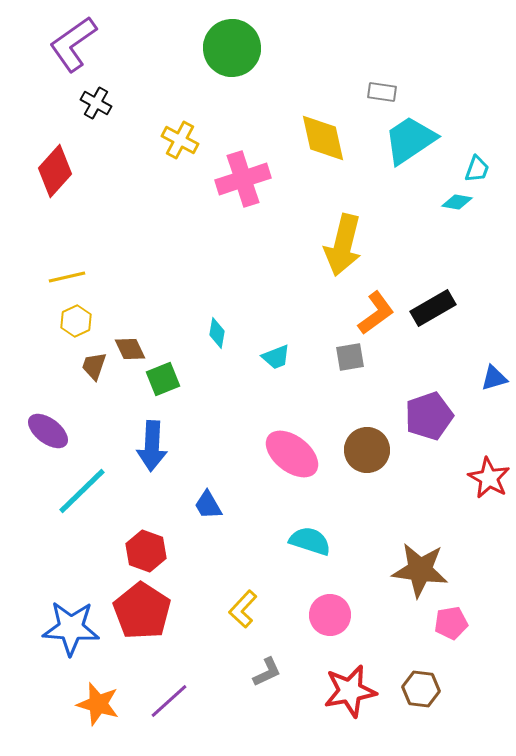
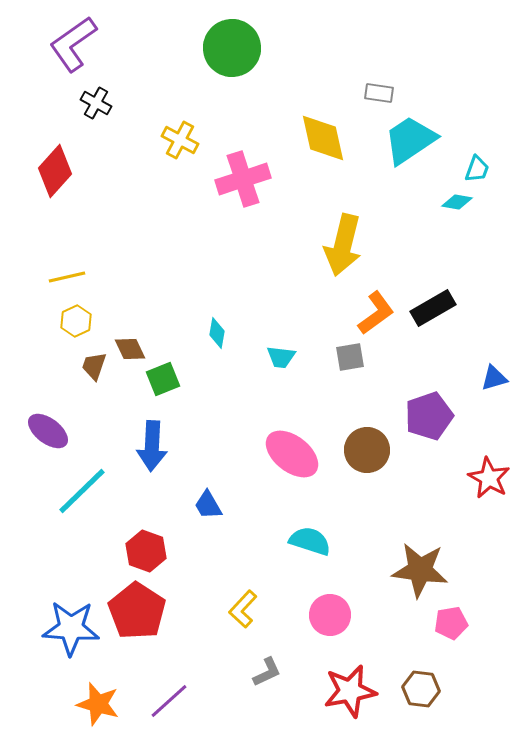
gray rectangle at (382, 92): moved 3 px left, 1 px down
cyan trapezoid at (276, 357): moved 5 px right; rotated 28 degrees clockwise
red pentagon at (142, 611): moved 5 px left
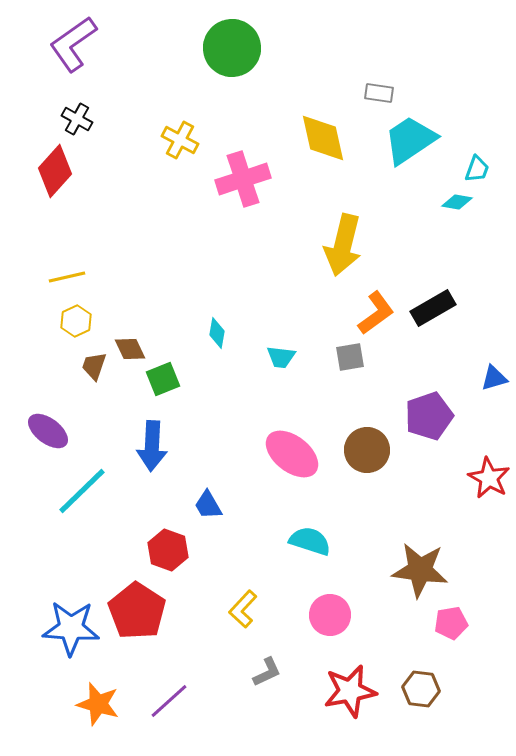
black cross at (96, 103): moved 19 px left, 16 px down
red hexagon at (146, 551): moved 22 px right, 1 px up
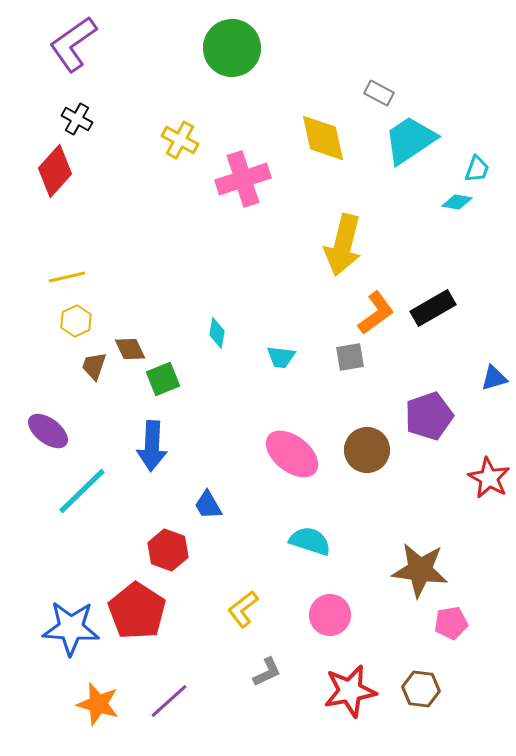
gray rectangle at (379, 93): rotated 20 degrees clockwise
yellow L-shape at (243, 609): rotated 9 degrees clockwise
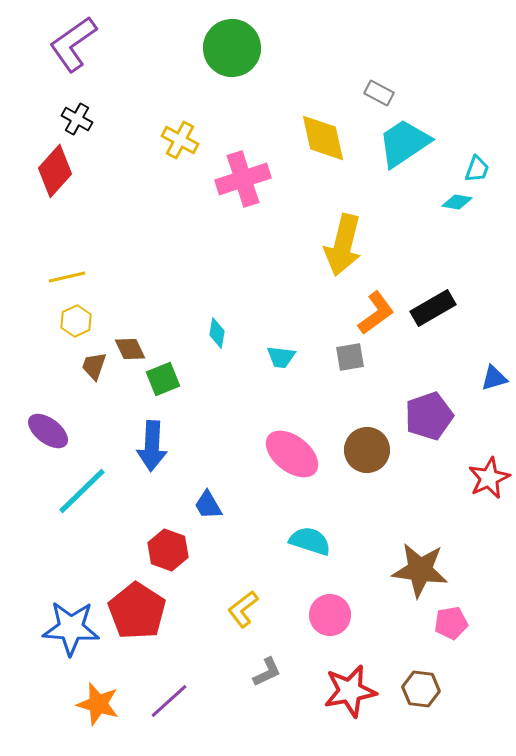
cyan trapezoid at (410, 140): moved 6 px left, 3 px down
red star at (489, 478): rotated 18 degrees clockwise
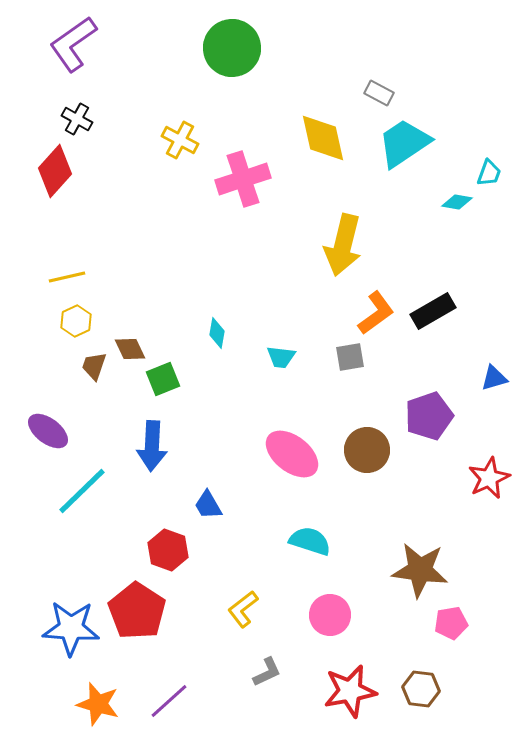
cyan trapezoid at (477, 169): moved 12 px right, 4 px down
black rectangle at (433, 308): moved 3 px down
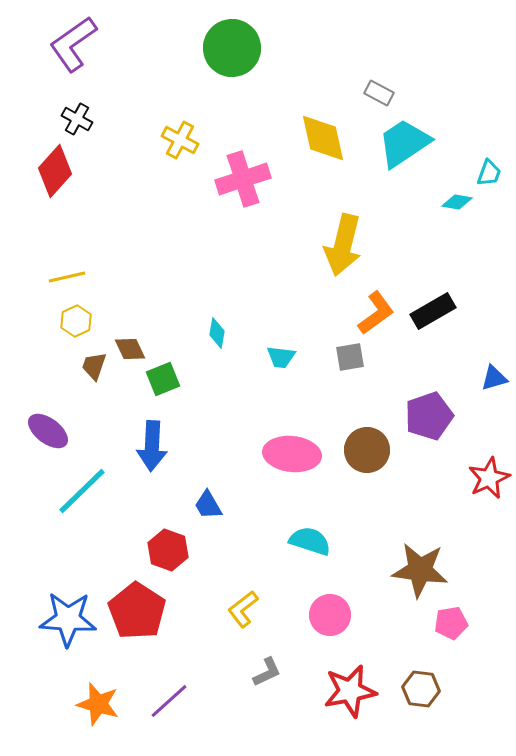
pink ellipse at (292, 454): rotated 32 degrees counterclockwise
blue star at (71, 628): moved 3 px left, 9 px up
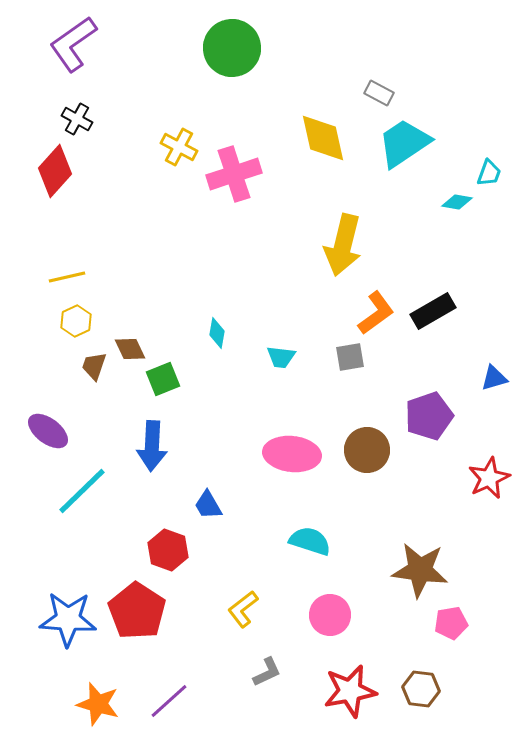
yellow cross at (180, 140): moved 1 px left, 7 px down
pink cross at (243, 179): moved 9 px left, 5 px up
